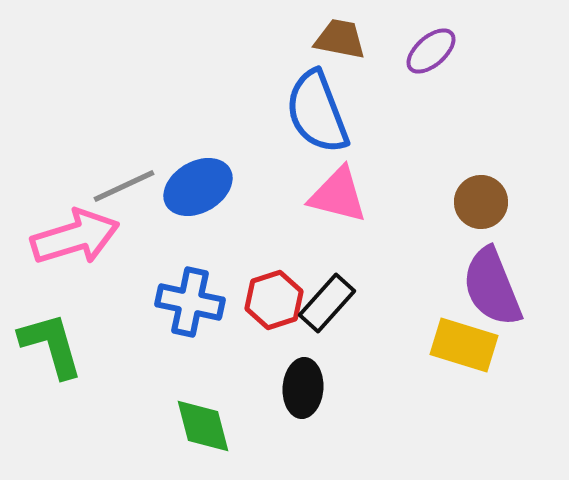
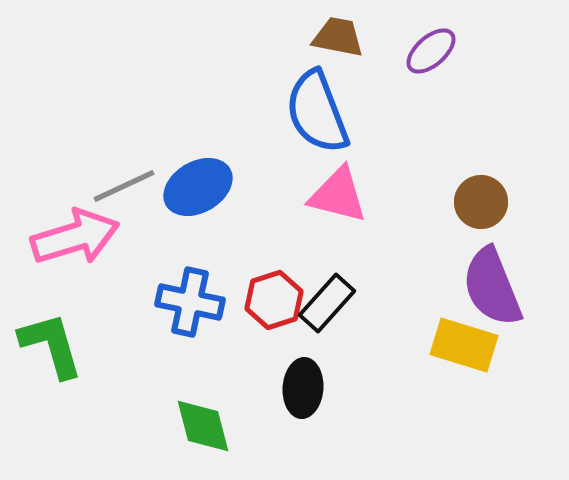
brown trapezoid: moved 2 px left, 2 px up
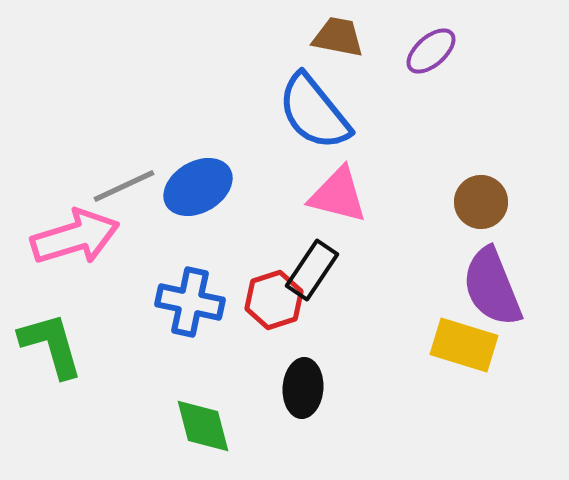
blue semicircle: moved 3 px left; rotated 18 degrees counterclockwise
black rectangle: moved 15 px left, 33 px up; rotated 8 degrees counterclockwise
